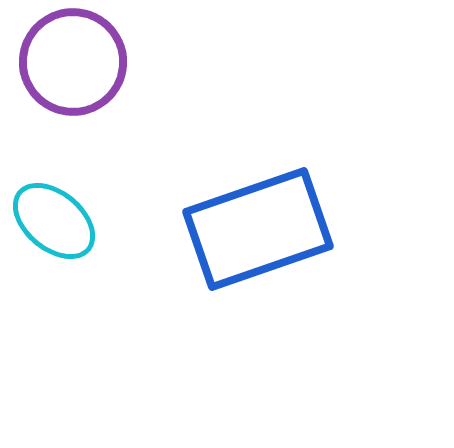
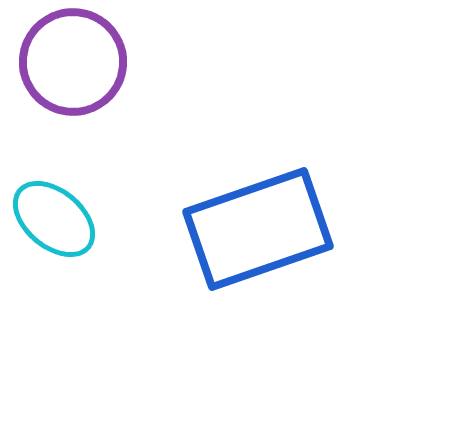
cyan ellipse: moved 2 px up
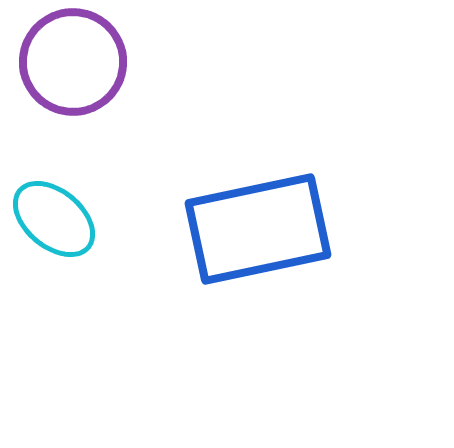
blue rectangle: rotated 7 degrees clockwise
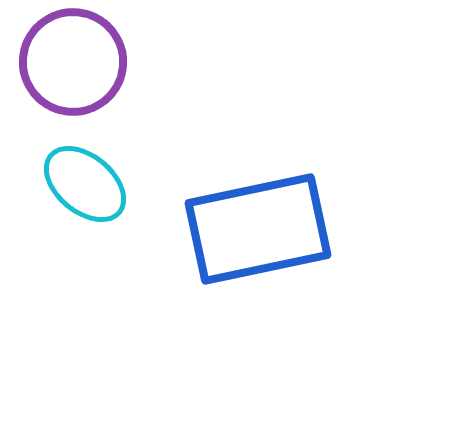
cyan ellipse: moved 31 px right, 35 px up
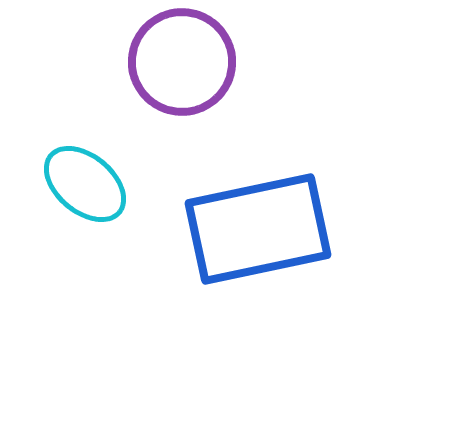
purple circle: moved 109 px right
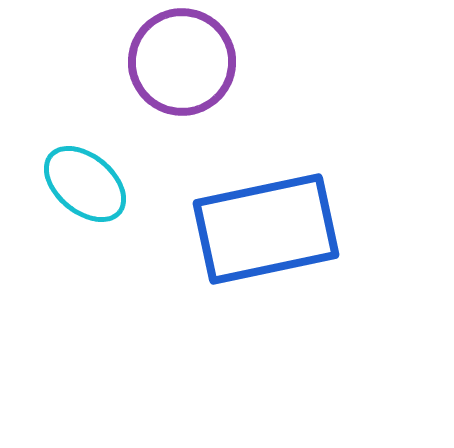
blue rectangle: moved 8 px right
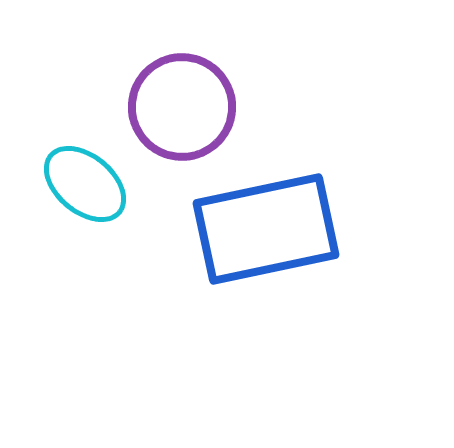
purple circle: moved 45 px down
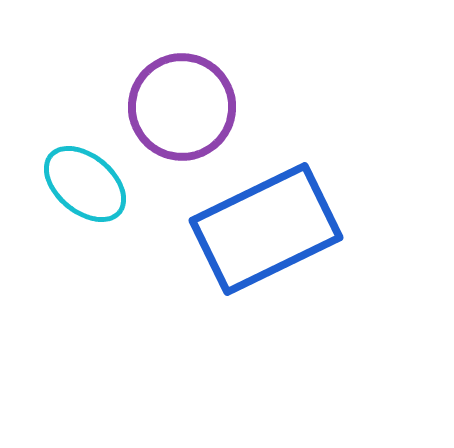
blue rectangle: rotated 14 degrees counterclockwise
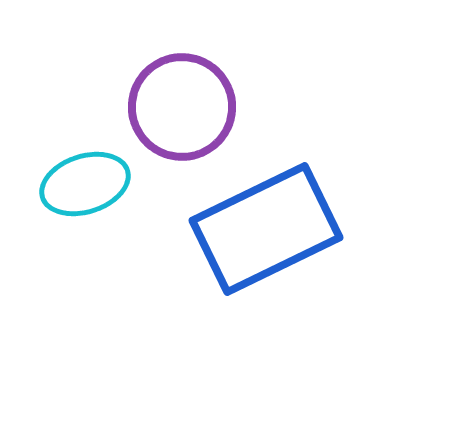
cyan ellipse: rotated 58 degrees counterclockwise
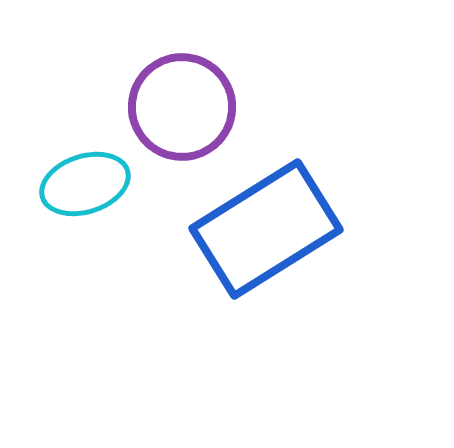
blue rectangle: rotated 6 degrees counterclockwise
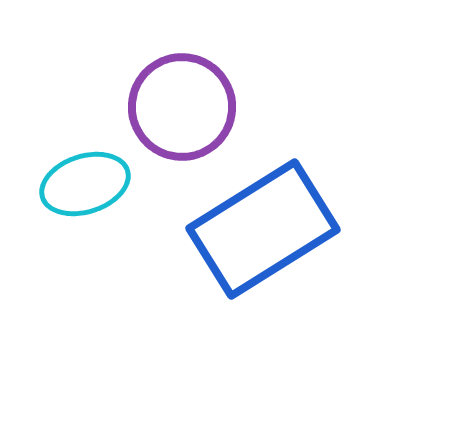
blue rectangle: moved 3 px left
